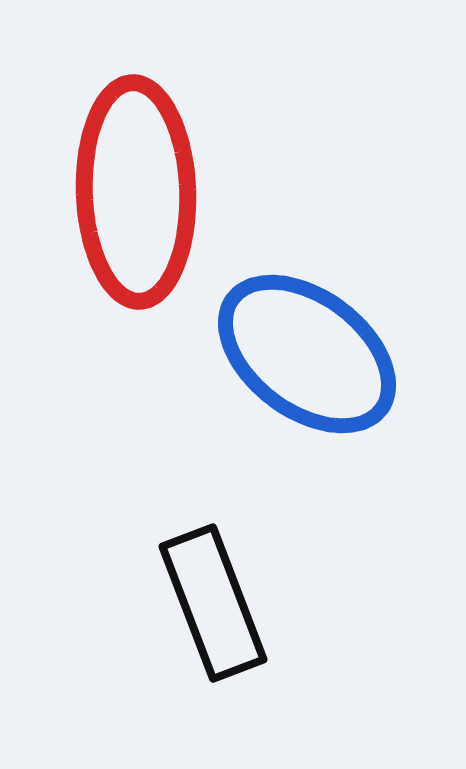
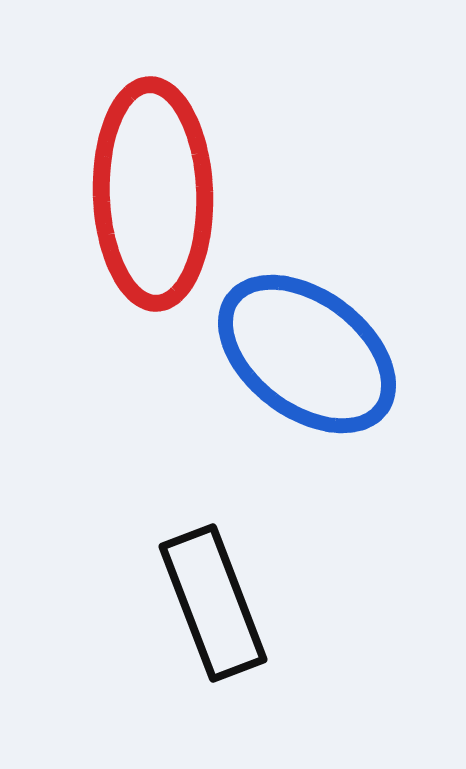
red ellipse: moved 17 px right, 2 px down
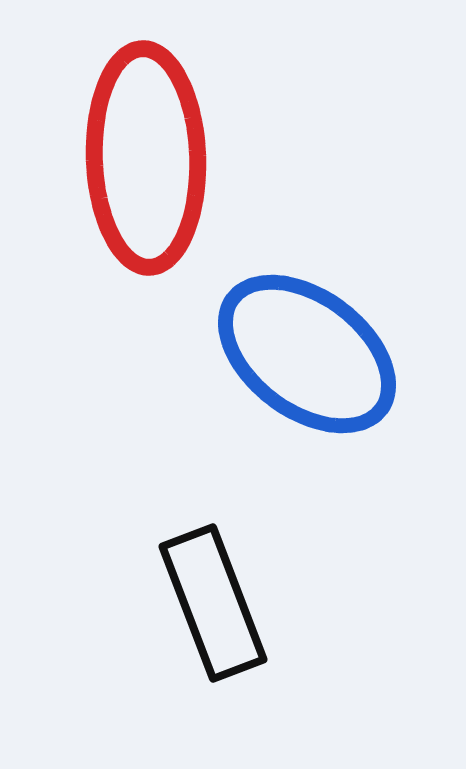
red ellipse: moved 7 px left, 36 px up
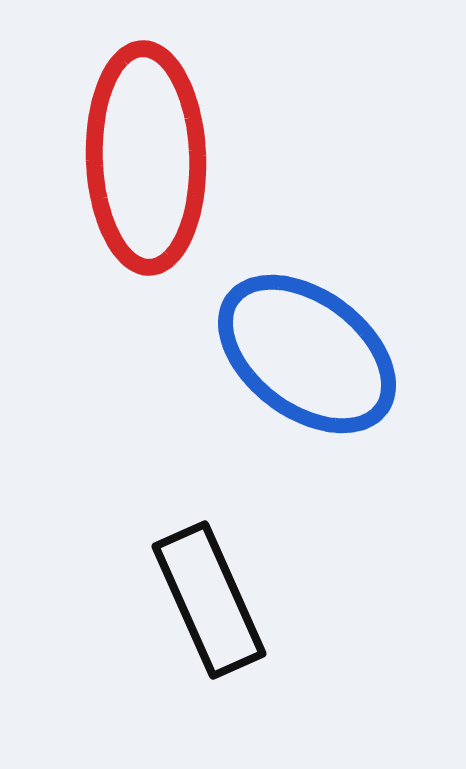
black rectangle: moved 4 px left, 3 px up; rotated 3 degrees counterclockwise
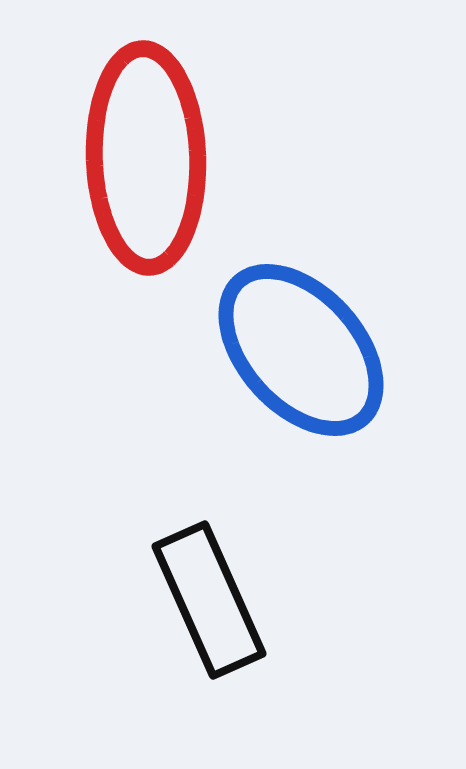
blue ellipse: moved 6 px left, 4 px up; rotated 11 degrees clockwise
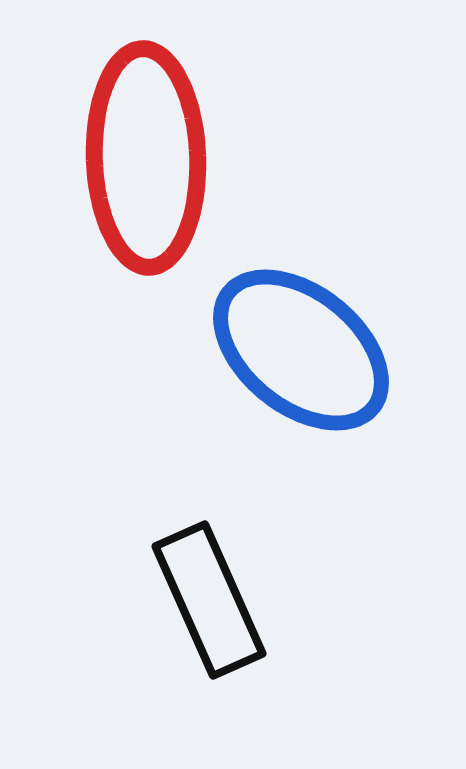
blue ellipse: rotated 9 degrees counterclockwise
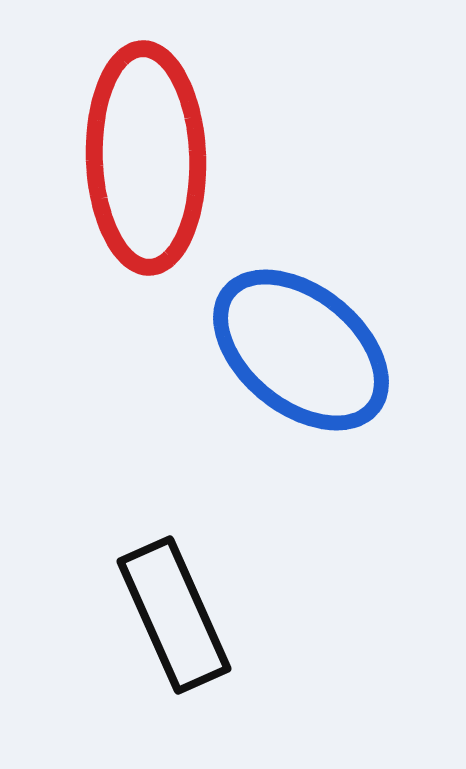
black rectangle: moved 35 px left, 15 px down
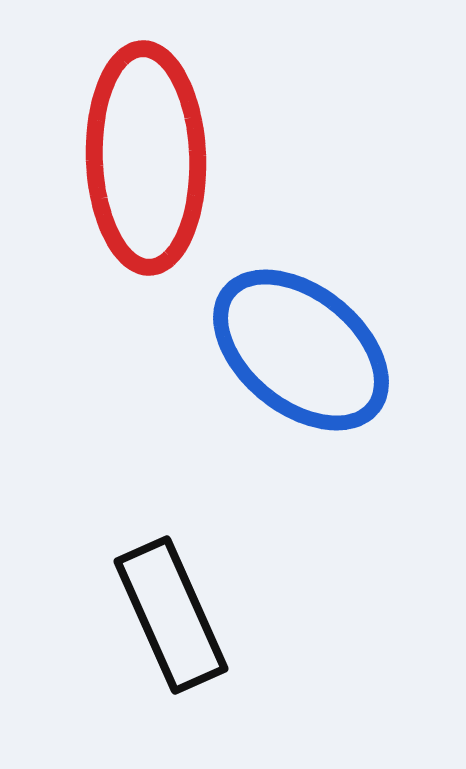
black rectangle: moved 3 px left
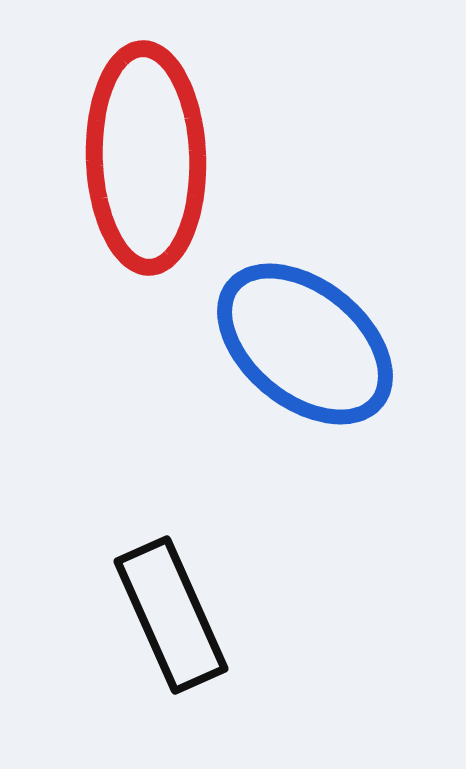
blue ellipse: moved 4 px right, 6 px up
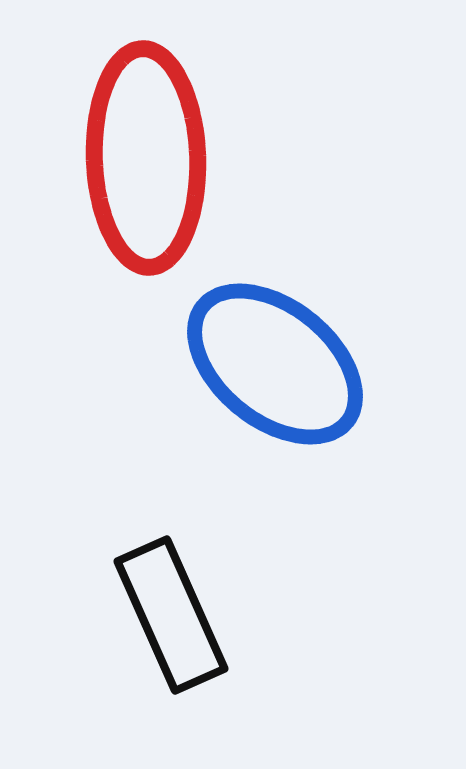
blue ellipse: moved 30 px left, 20 px down
